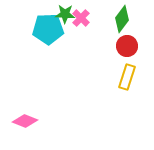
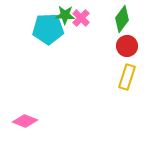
green star: moved 1 px down
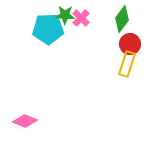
red circle: moved 3 px right, 2 px up
yellow rectangle: moved 13 px up
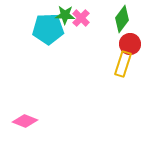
yellow rectangle: moved 4 px left
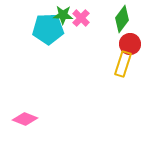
green star: moved 2 px left
pink diamond: moved 2 px up
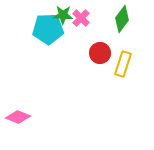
red circle: moved 30 px left, 9 px down
pink diamond: moved 7 px left, 2 px up
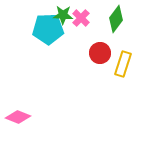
green diamond: moved 6 px left
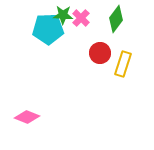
pink diamond: moved 9 px right
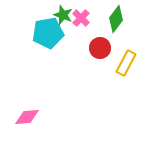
green star: rotated 18 degrees clockwise
cyan pentagon: moved 4 px down; rotated 8 degrees counterclockwise
red circle: moved 5 px up
yellow rectangle: moved 3 px right, 1 px up; rotated 10 degrees clockwise
pink diamond: rotated 25 degrees counterclockwise
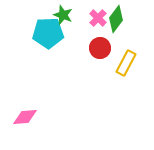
pink cross: moved 17 px right
cyan pentagon: rotated 8 degrees clockwise
pink diamond: moved 2 px left
